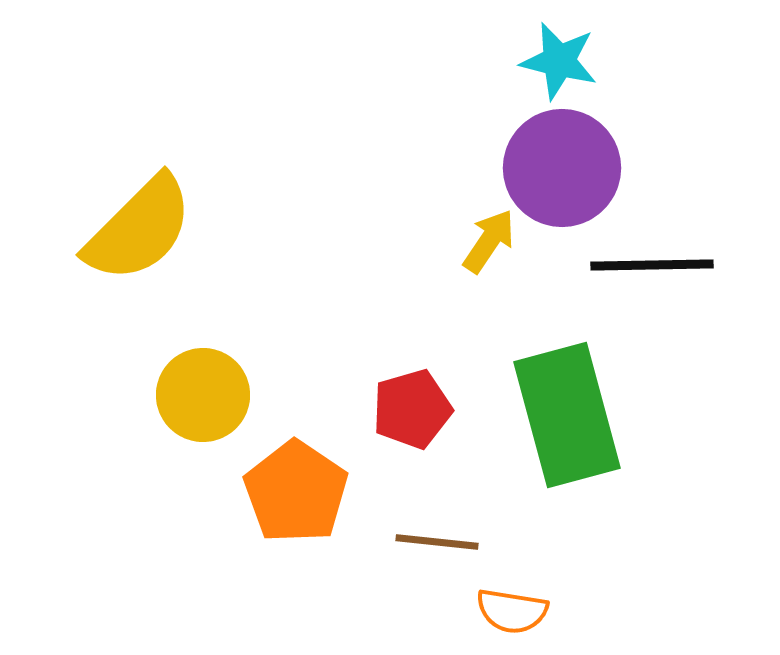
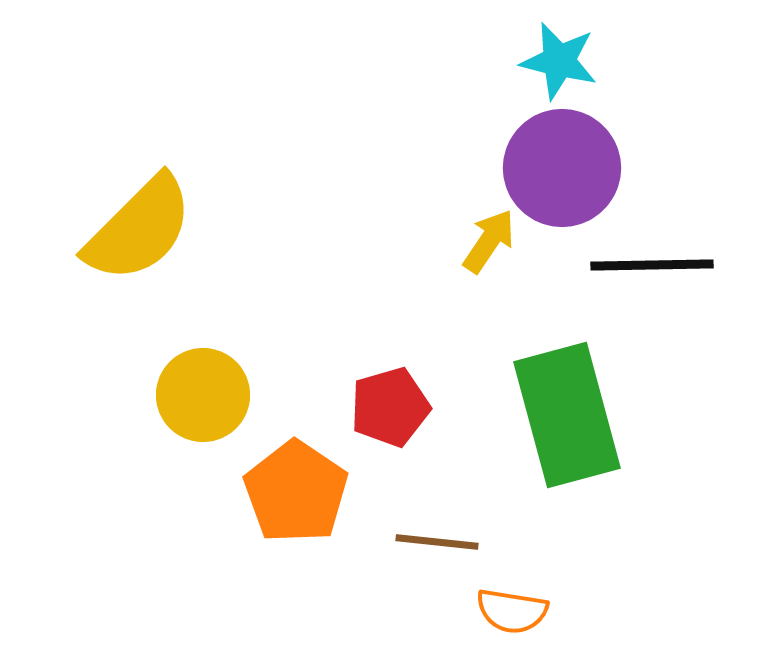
red pentagon: moved 22 px left, 2 px up
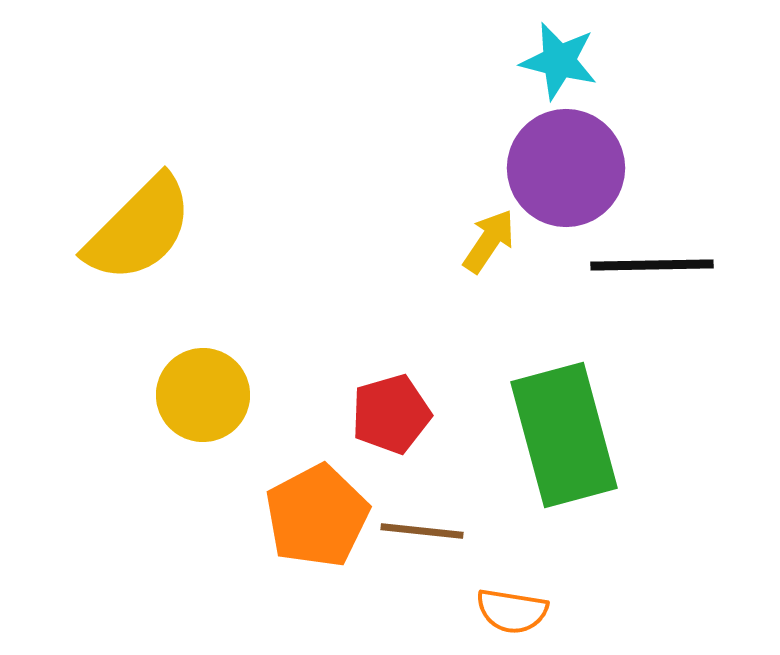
purple circle: moved 4 px right
red pentagon: moved 1 px right, 7 px down
green rectangle: moved 3 px left, 20 px down
orange pentagon: moved 21 px right, 24 px down; rotated 10 degrees clockwise
brown line: moved 15 px left, 11 px up
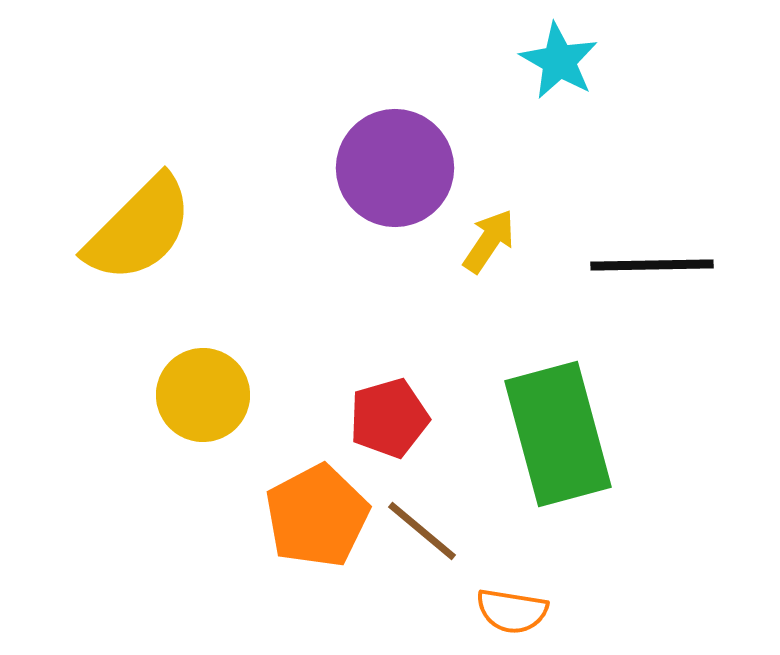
cyan star: rotated 16 degrees clockwise
purple circle: moved 171 px left
red pentagon: moved 2 px left, 4 px down
green rectangle: moved 6 px left, 1 px up
brown line: rotated 34 degrees clockwise
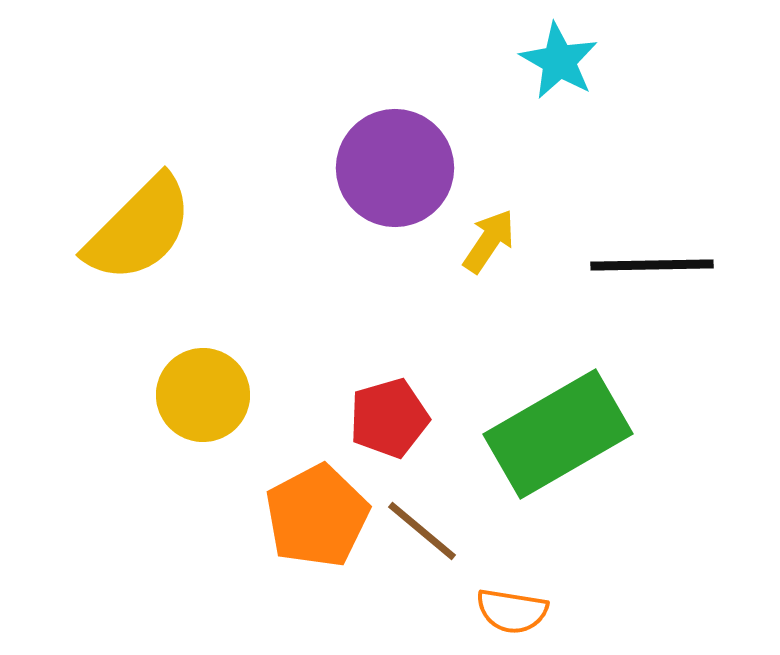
green rectangle: rotated 75 degrees clockwise
